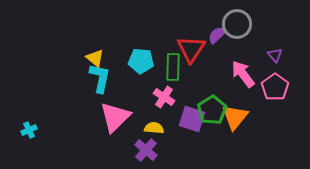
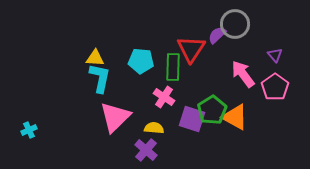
gray circle: moved 2 px left
yellow triangle: rotated 36 degrees counterclockwise
orange triangle: rotated 40 degrees counterclockwise
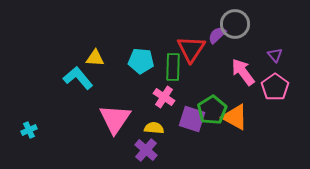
pink arrow: moved 2 px up
cyan L-shape: moved 22 px left; rotated 52 degrees counterclockwise
pink triangle: moved 2 px down; rotated 12 degrees counterclockwise
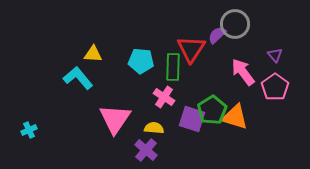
yellow triangle: moved 2 px left, 4 px up
orange triangle: rotated 12 degrees counterclockwise
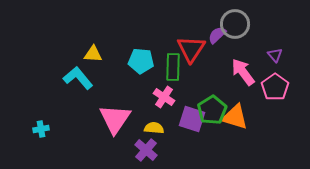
cyan cross: moved 12 px right, 1 px up; rotated 14 degrees clockwise
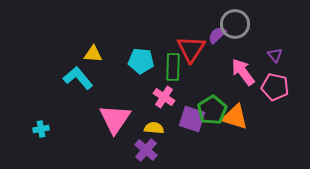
pink pentagon: rotated 24 degrees counterclockwise
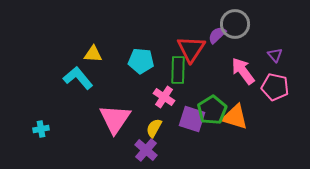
green rectangle: moved 5 px right, 3 px down
pink arrow: moved 1 px up
yellow semicircle: rotated 66 degrees counterclockwise
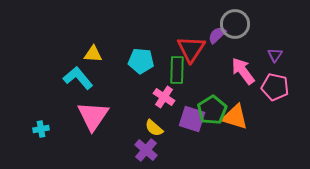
purple triangle: rotated 14 degrees clockwise
green rectangle: moved 1 px left
pink triangle: moved 22 px left, 3 px up
yellow semicircle: rotated 78 degrees counterclockwise
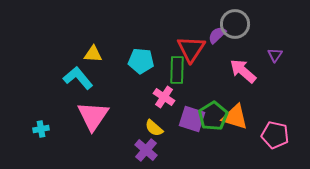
pink arrow: rotated 12 degrees counterclockwise
pink pentagon: moved 48 px down
green pentagon: moved 1 px right, 6 px down
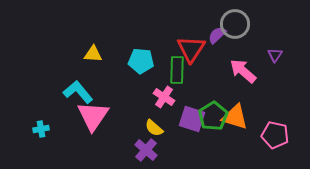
cyan L-shape: moved 14 px down
